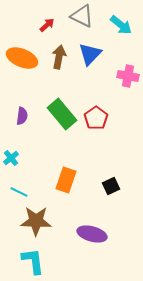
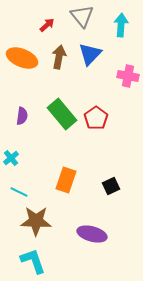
gray triangle: rotated 25 degrees clockwise
cyan arrow: rotated 125 degrees counterclockwise
cyan L-shape: rotated 12 degrees counterclockwise
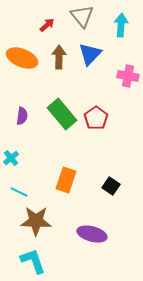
brown arrow: rotated 10 degrees counterclockwise
black square: rotated 30 degrees counterclockwise
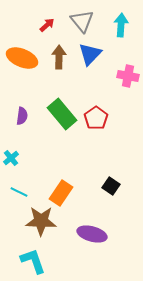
gray triangle: moved 5 px down
orange rectangle: moved 5 px left, 13 px down; rotated 15 degrees clockwise
brown star: moved 5 px right
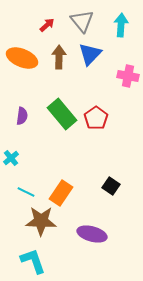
cyan line: moved 7 px right
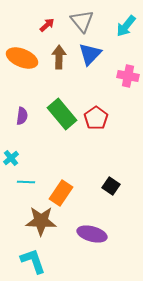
cyan arrow: moved 5 px right, 1 px down; rotated 145 degrees counterclockwise
cyan line: moved 10 px up; rotated 24 degrees counterclockwise
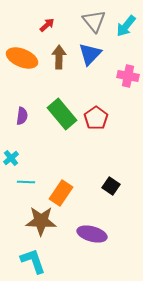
gray triangle: moved 12 px right
